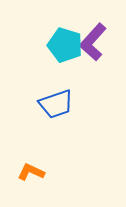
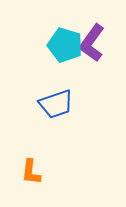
purple L-shape: moved 1 px left, 1 px down; rotated 6 degrees counterclockwise
orange L-shape: rotated 108 degrees counterclockwise
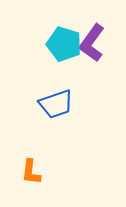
cyan pentagon: moved 1 px left, 1 px up
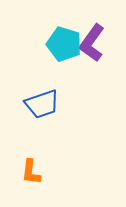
blue trapezoid: moved 14 px left
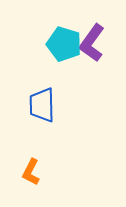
blue trapezoid: moved 1 px down; rotated 108 degrees clockwise
orange L-shape: rotated 20 degrees clockwise
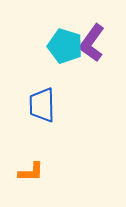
cyan pentagon: moved 1 px right, 2 px down
orange L-shape: rotated 116 degrees counterclockwise
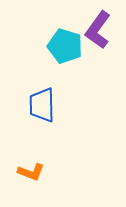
purple L-shape: moved 6 px right, 13 px up
orange L-shape: rotated 20 degrees clockwise
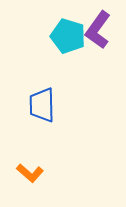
cyan pentagon: moved 3 px right, 10 px up
orange L-shape: moved 1 px left, 1 px down; rotated 20 degrees clockwise
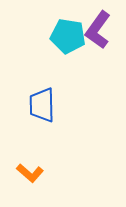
cyan pentagon: rotated 8 degrees counterclockwise
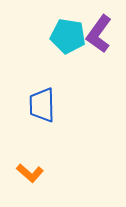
purple L-shape: moved 1 px right, 4 px down
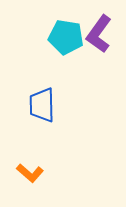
cyan pentagon: moved 2 px left, 1 px down
